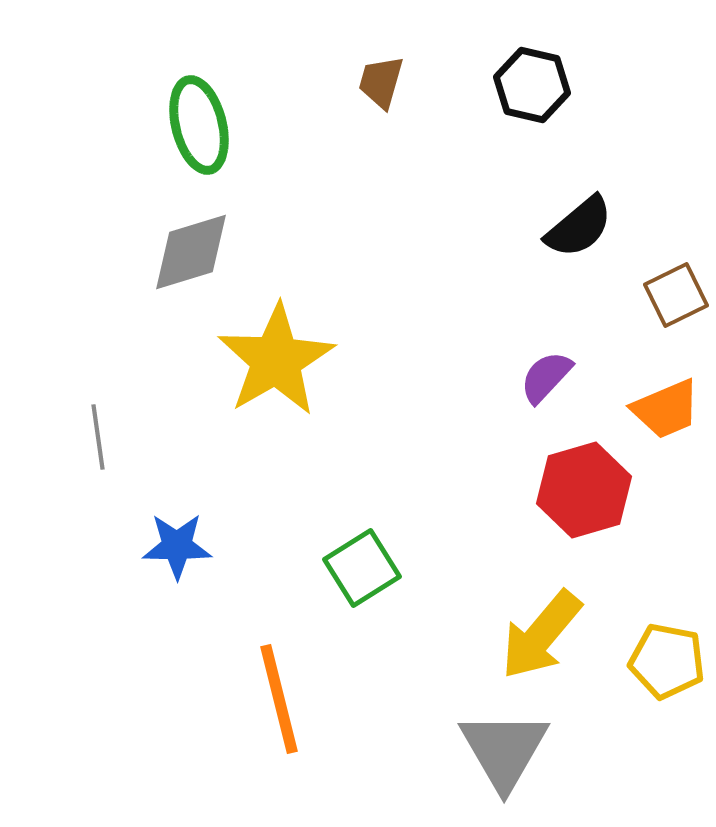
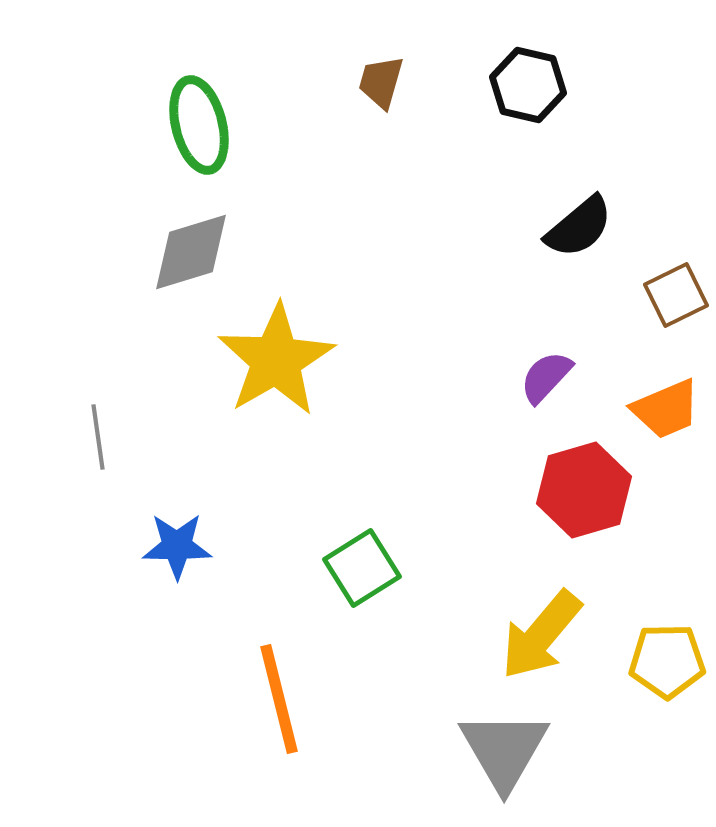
black hexagon: moved 4 px left
yellow pentagon: rotated 12 degrees counterclockwise
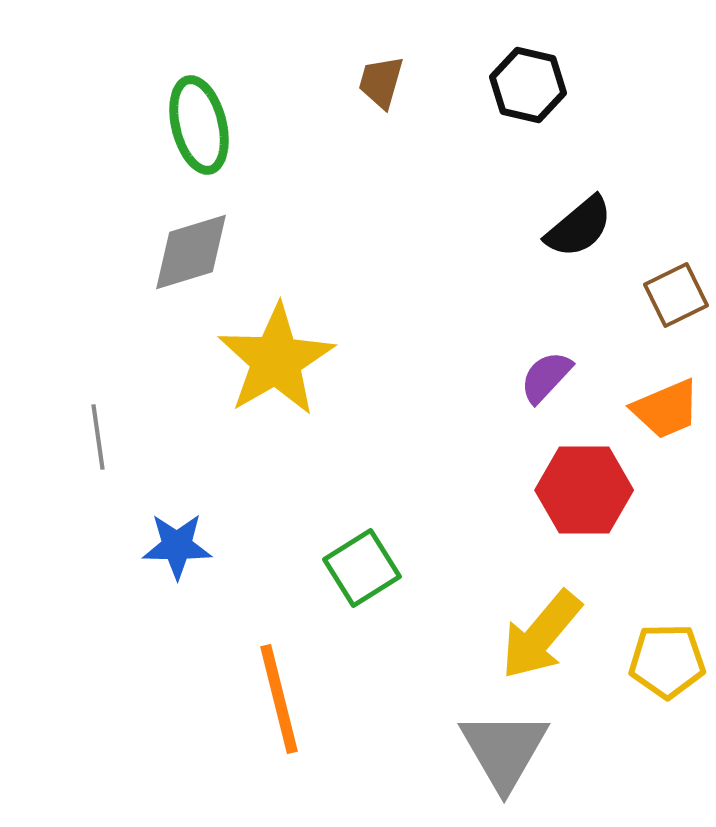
red hexagon: rotated 16 degrees clockwise
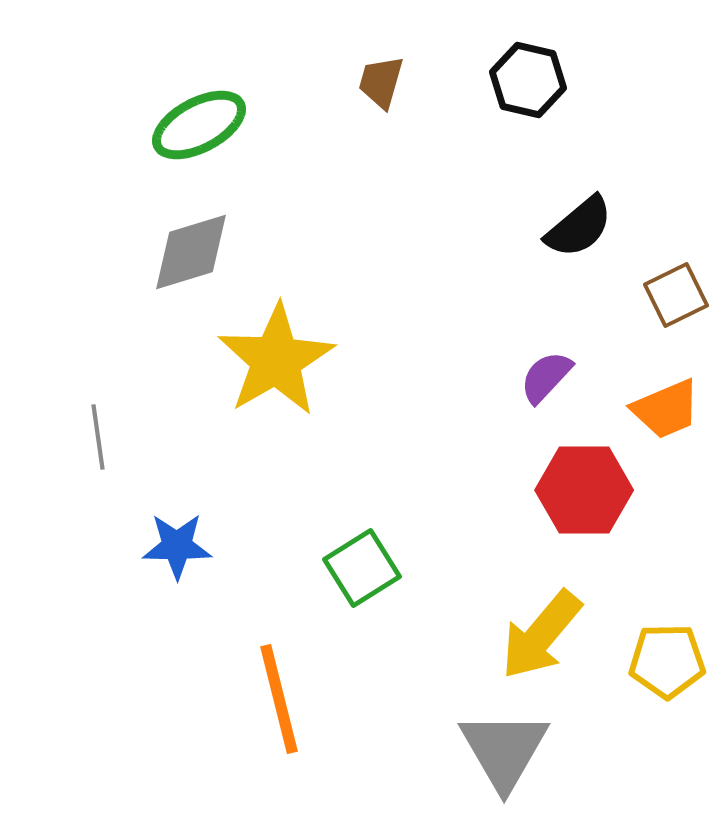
black hexagon: moved 5 px up
green ellipse: rotated 76 degrees clockwise
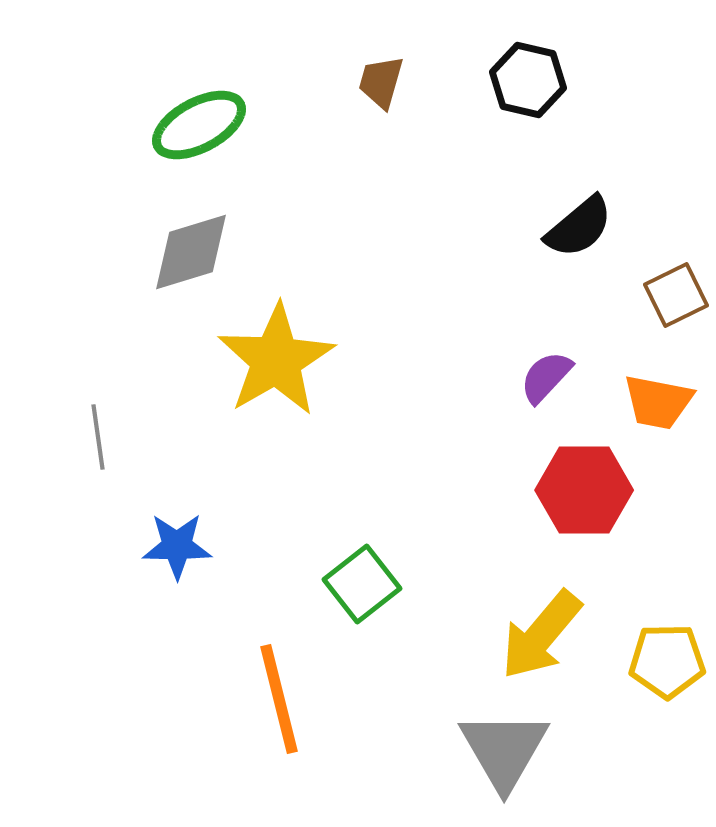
orange trapezoid: moved 8 px left, 7 px up; rotated 34 degrees clockwise
green square: moved 16 px down; rotated 6 degrees counterclockwise
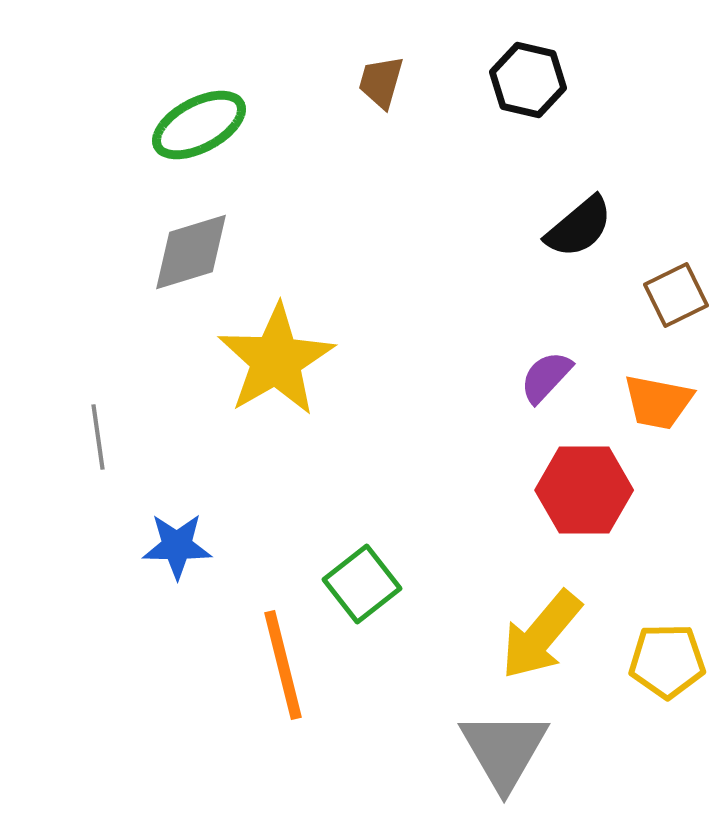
orange line: moved 4 px right, 34 px up
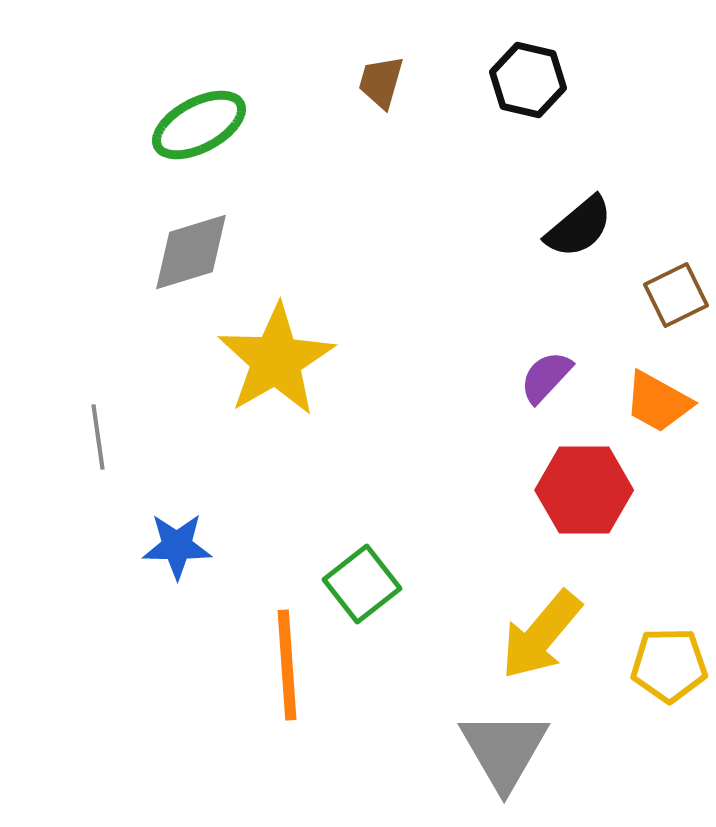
orange trapezoid: rotated 18 degrees clockwise
yellow pentagon: moved 2 px right, 4 px down
orange line: moved 4 px right; rotated 10 degrees clockwise
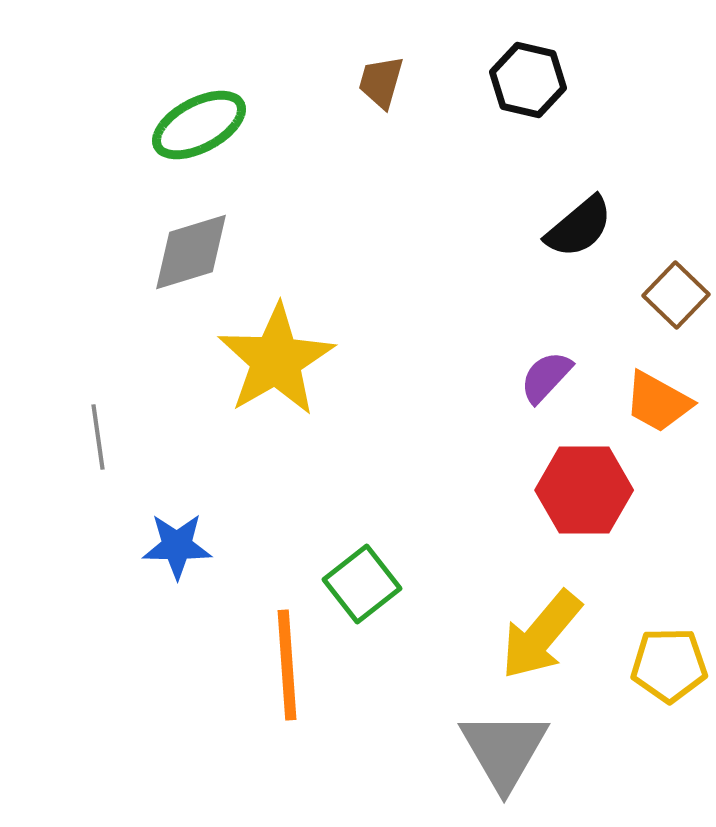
brown square: rotated 20 degrees counterclockwise
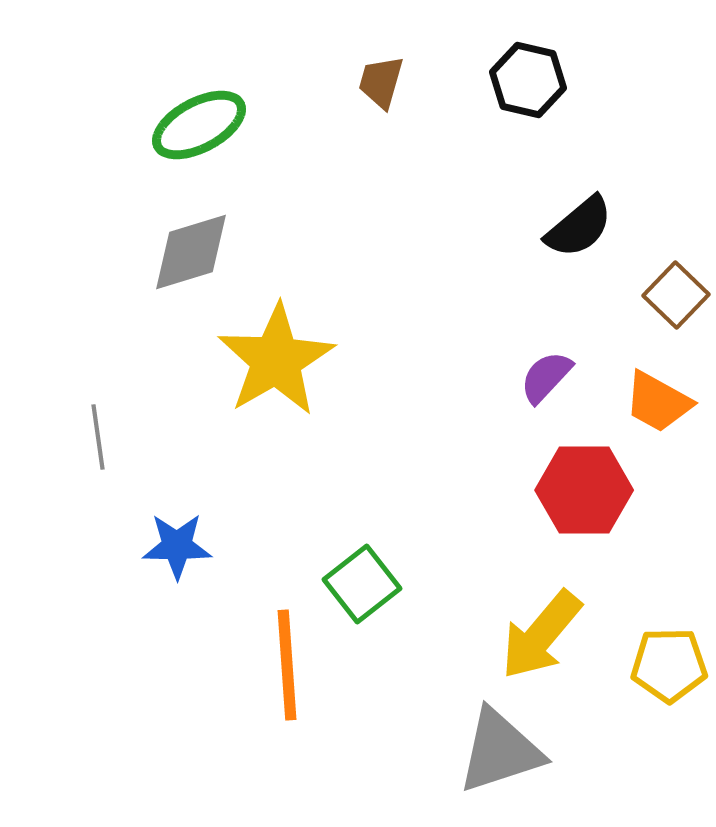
gray triangle: moved 4 px left, 1 px down; rotated 42 degrees clockwise
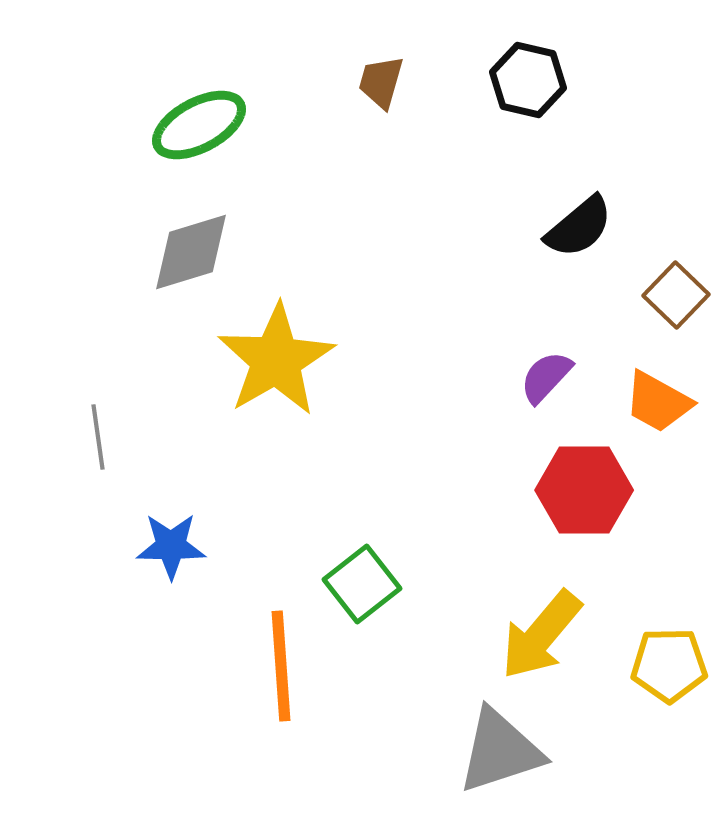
blue star: moved 6 px left
orange line: moved 6 px left, 1 px down
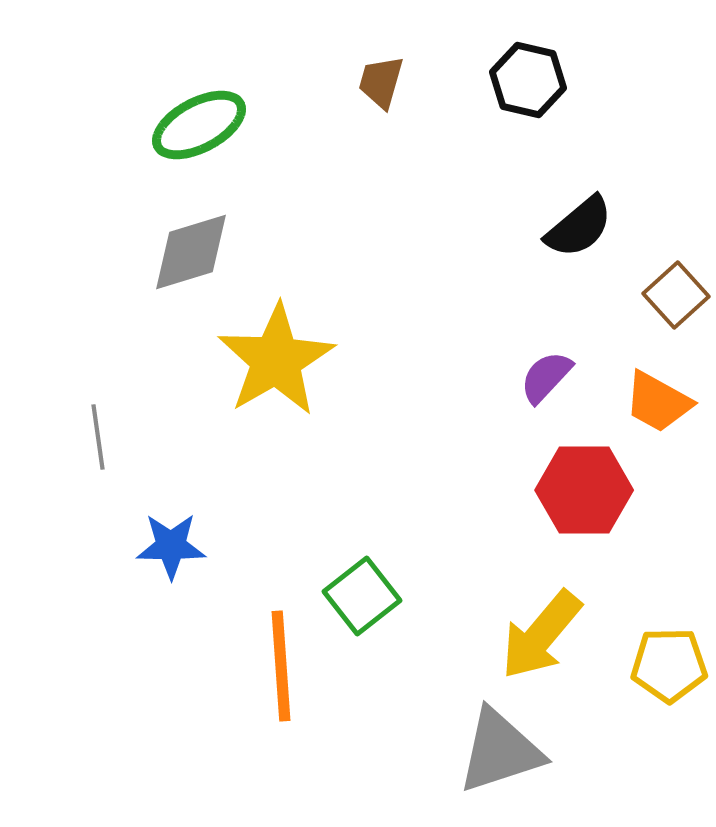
brown square: rotated 4 degrees clockwise
green square: moved 12 px down
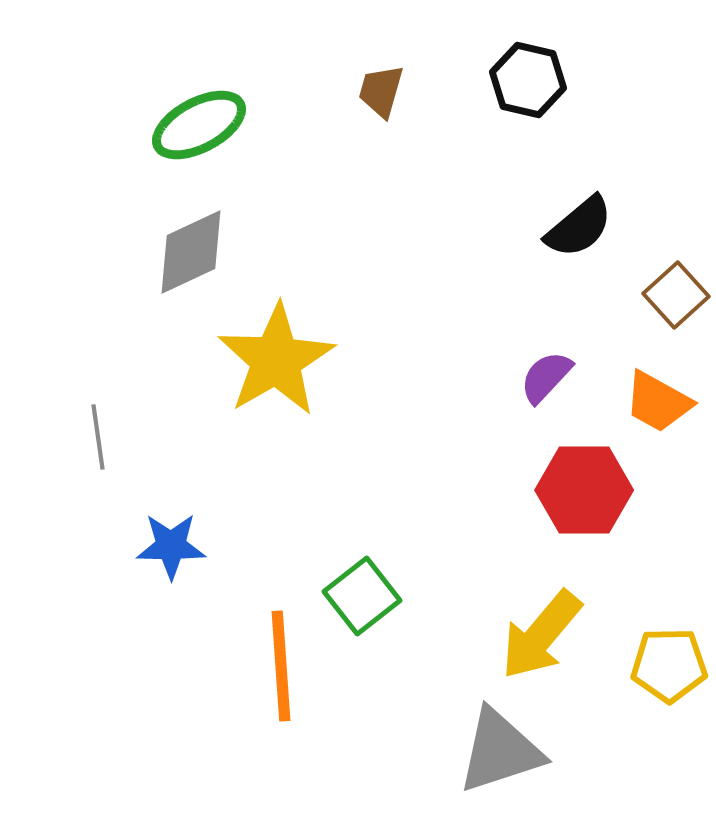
brown trapezoid: moved 9 px down
gray diamond: rotated 8 degrees counterclockwise
